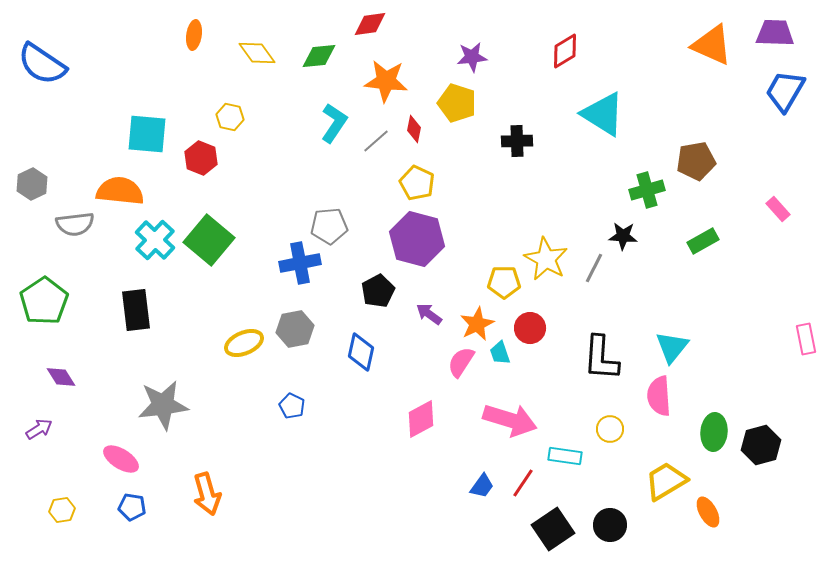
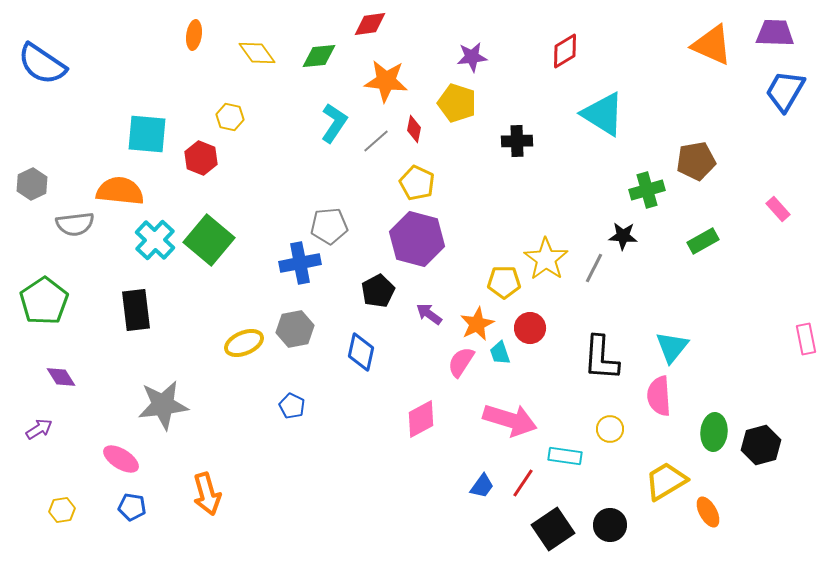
yellow star at (546, 259): rotated 6 degrees clockwise
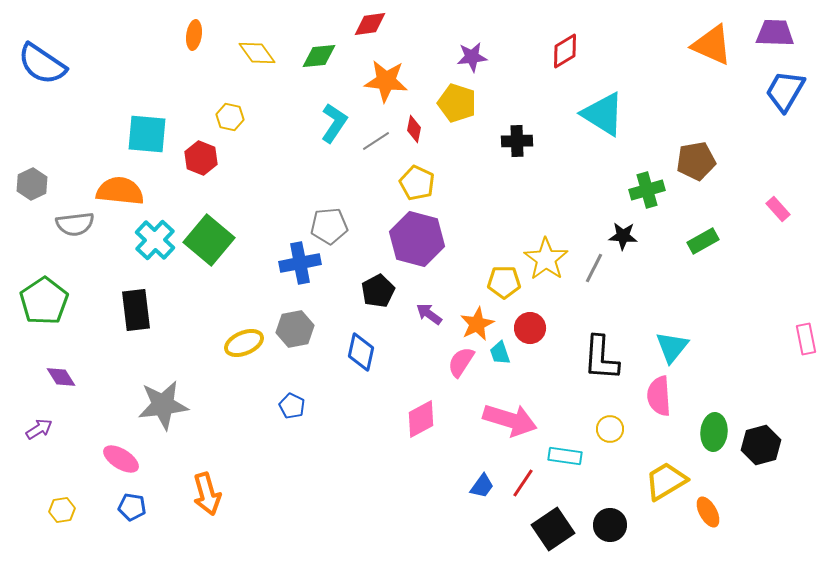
gray line at (376, 141): rotated 8 degrees clockwise
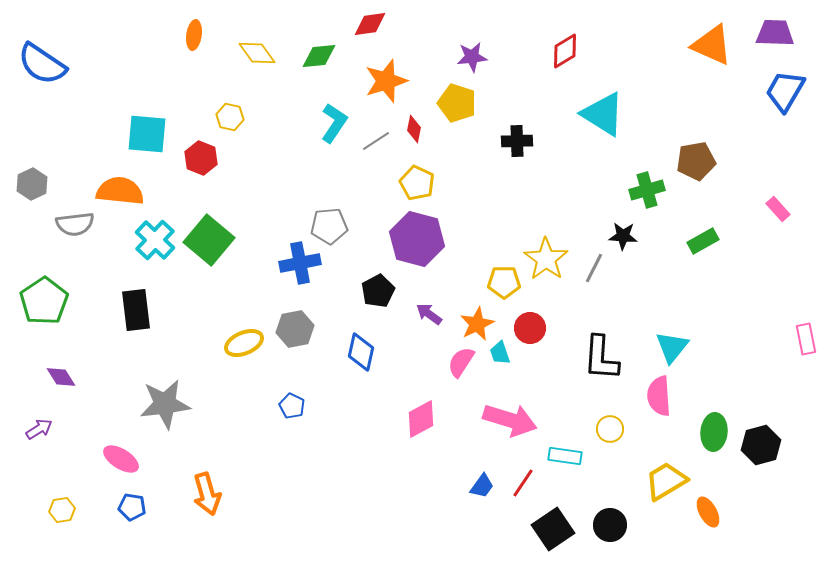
orange star at (386, 81): rotated 24 degrees counterclockwise
gray star at (163, 405): moved 2 px right, 1 px up
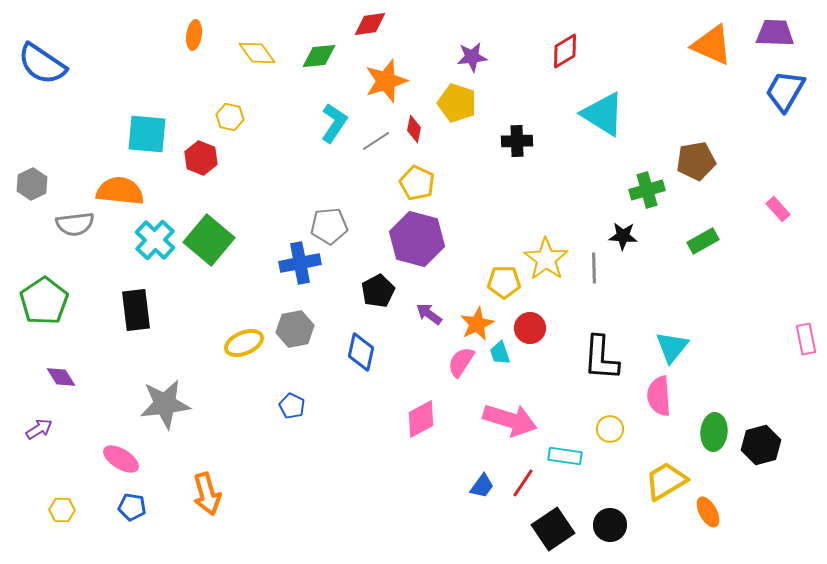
gray line at (594, 268): rotated 28 degrees counterclockwise
yellow hexagon at (62, 510): rotated 10 degrees clockwise
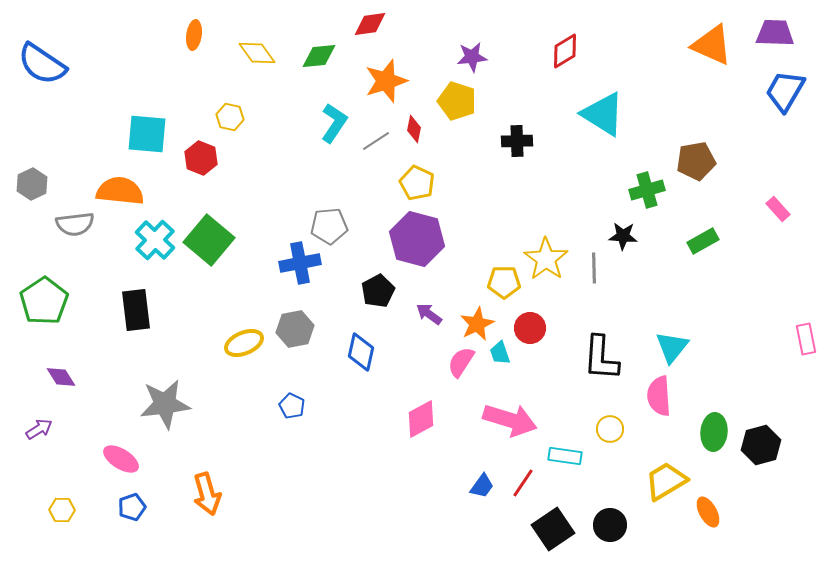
yellow pentagon at (457, 103): moved 2 px up
blue pentagon at (132, 507): rotated 28 degrees counterclockwise
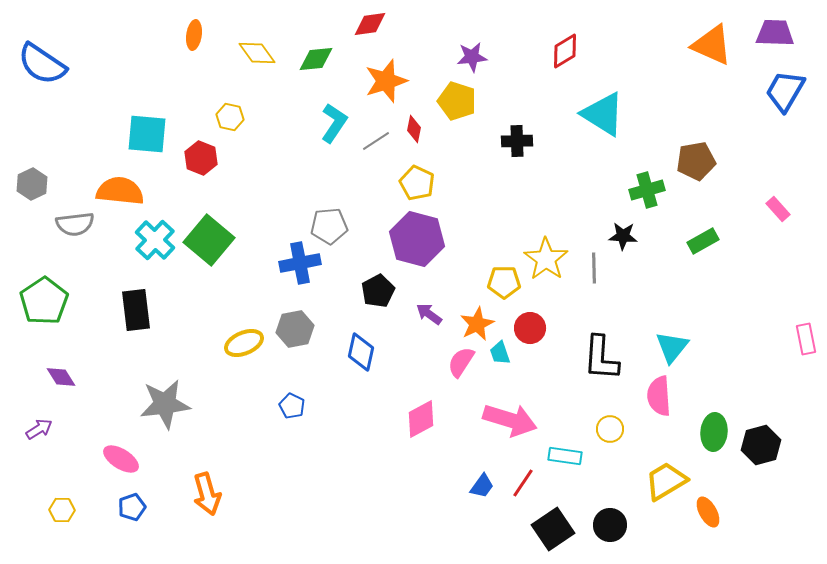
green diamond at (319, 56): moved 3 px left, 3 px down
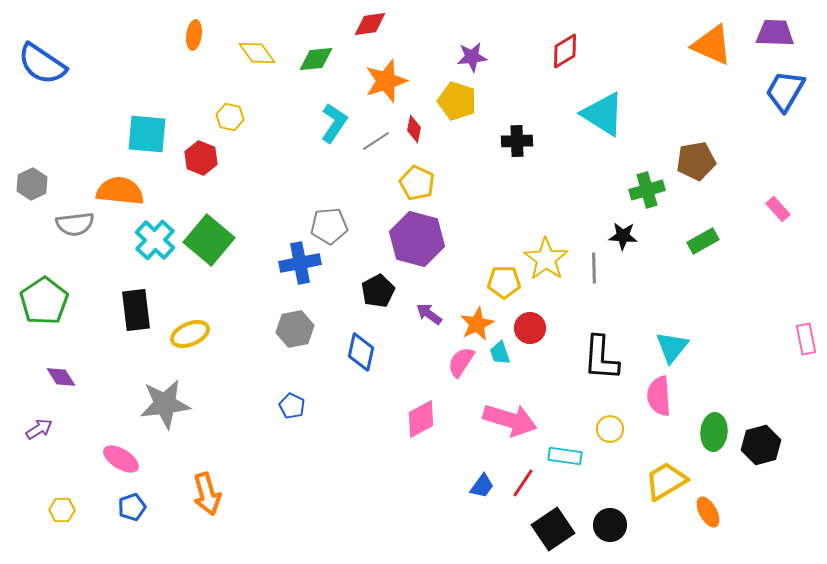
yellow ellipse at (244, 343): moved 54 px left, 9 px up
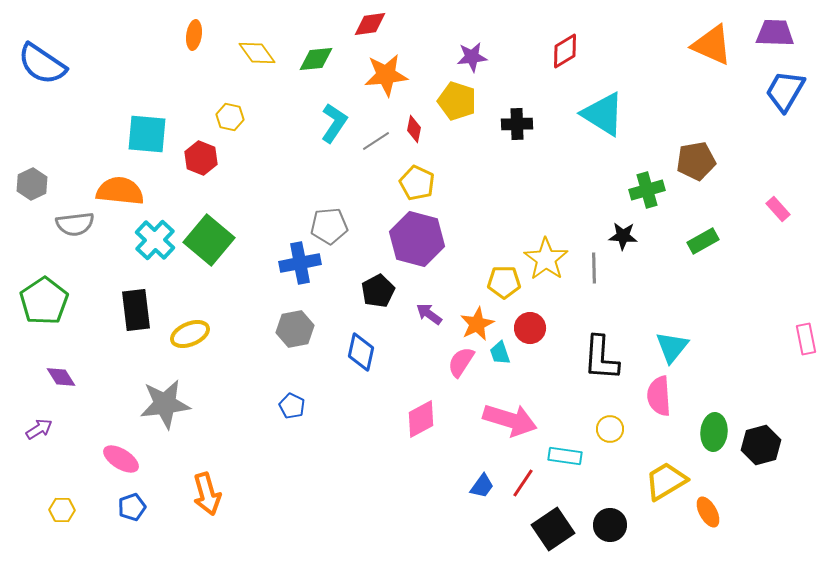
orange star at (386, 81): moved 6 px up; rotated 12 degrees clockwise
black cross at (517, 141): moved 17 px up
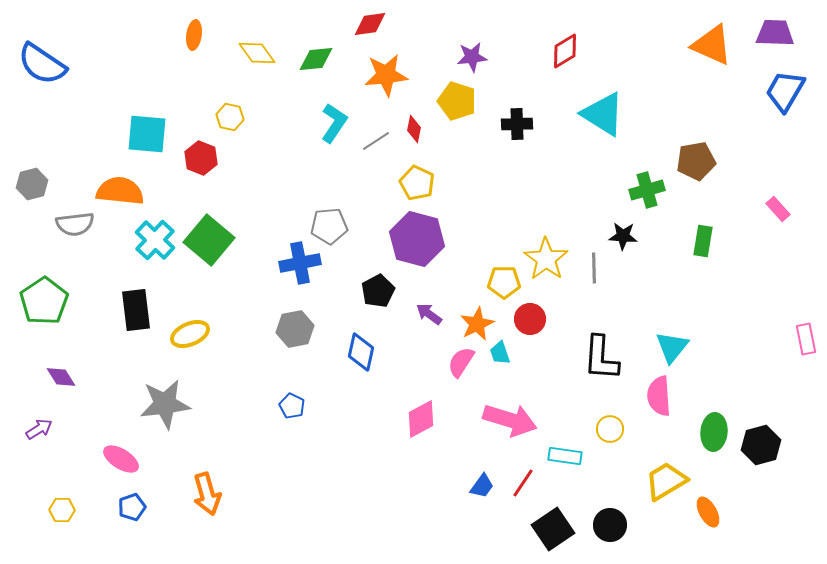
gray hexagon at (32, 184): rotated 12 degrees clockwise
green rectangle at (703, 241): rotated 52 degrees counterclockwise
red circle at (530, 328): moved 9 px up
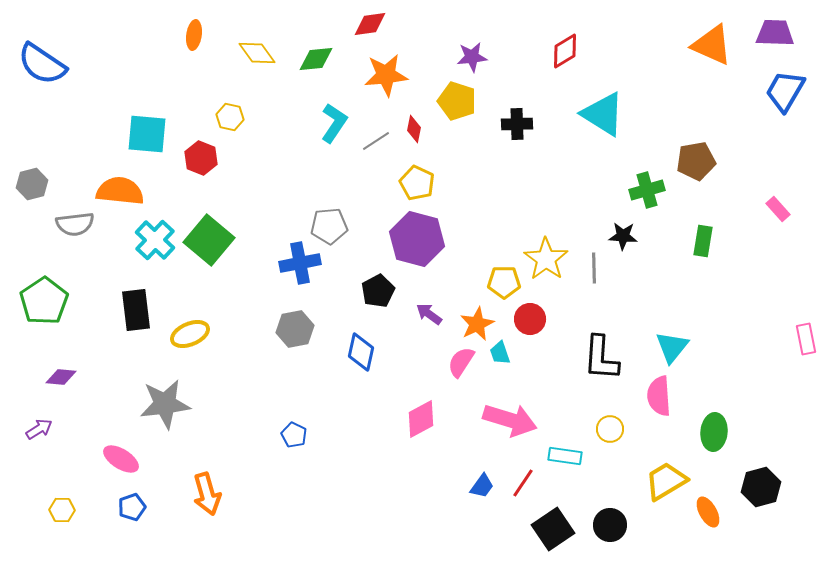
purple diamond at (61, 377): rotated 52 degrees counterclockwise
blue pentagon at (292, 406): moved 2 px right, 29 px down
black hexagon at (761, 445): moved 42 px down
